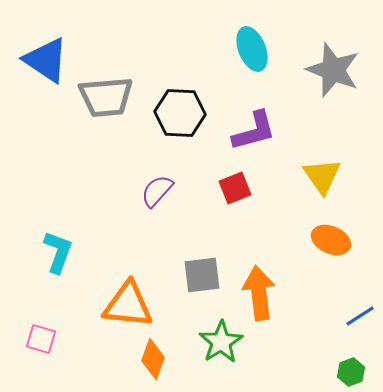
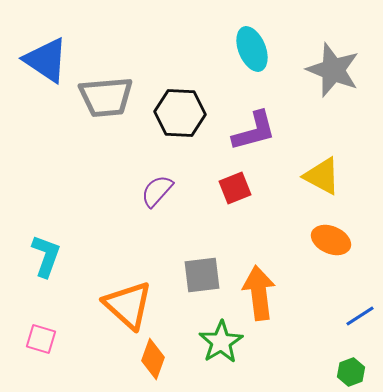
yellow triangle: rotated 27 degrees counterclockwise
cyan L-shape: moved 12 px left, 4 px down
orange triangle: rotated 36 degrees clockwise
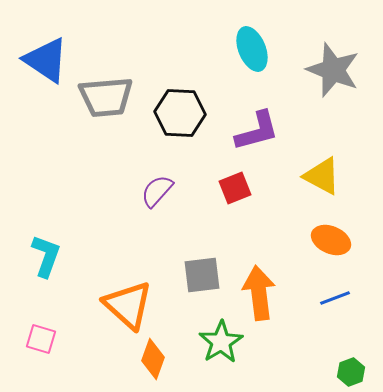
purple L-shape: moved 3 px right
blue line: moved 25 px left, 18 px up; rotated 12 degrees clockwise
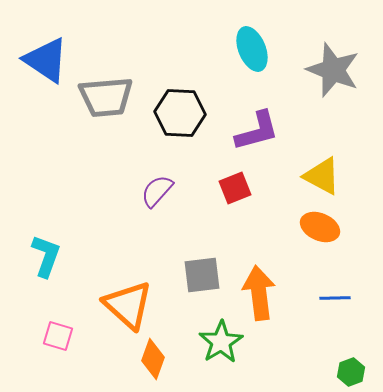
orange ellipse: moved 11 px left, 13 px up
blue line: rotated 20 degrees clockwise
pink square: moved 17 px right, 3 px up
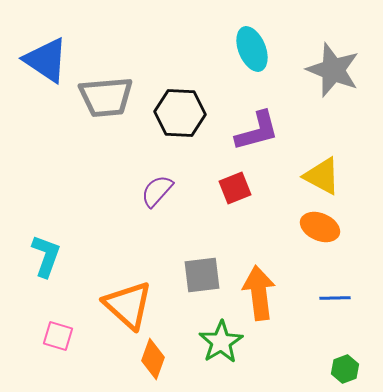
green hexagon: moved 6 px left, 3 px up
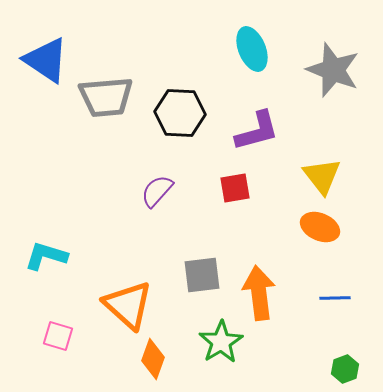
yellow triangle: rotated 24 degrees clockwise
red square: rotated 12 degrees clockwise
cyan L-shape: rotated 93 degrees counterclockwise
